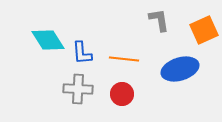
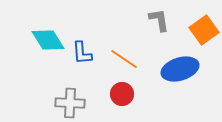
orange square: rotated 12 degrees counterclockwise
orange line: rotated 28 degrees clockwise
gray cross: moved 8 px left, 14 px down
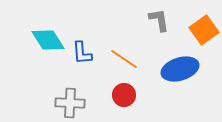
red circle: moved 2 px right, 1 px down
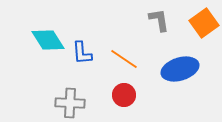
orange square: moved 7 px up
